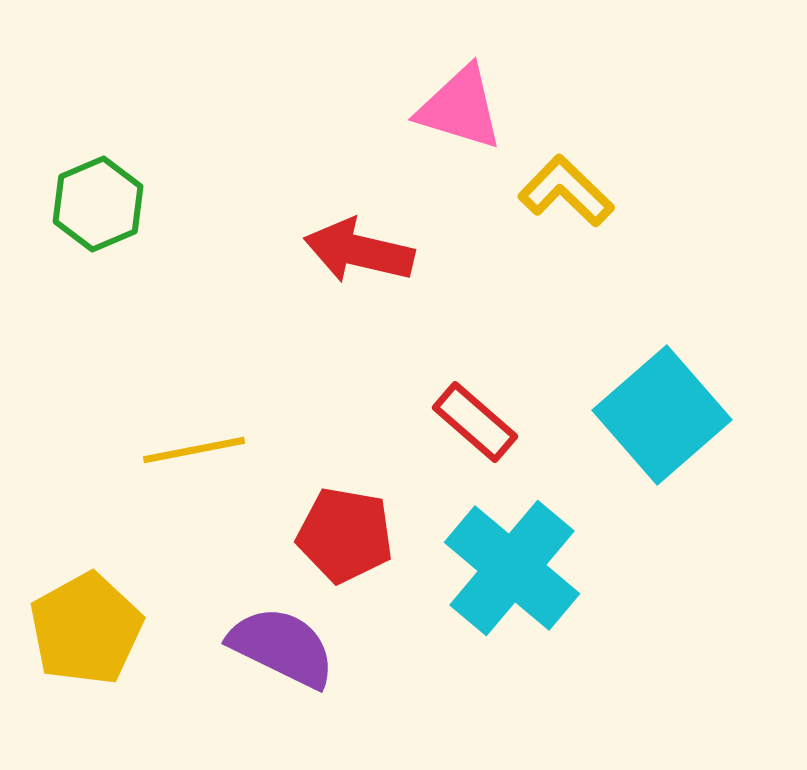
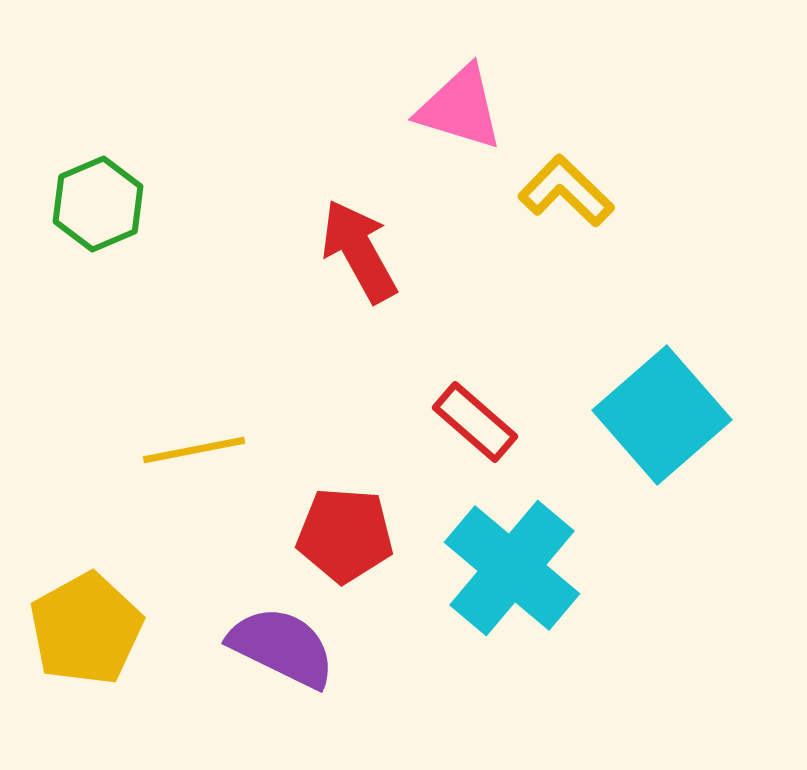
red arrow: rotated 48 degrees clockwise
red pentagon: rotated 6 degrees counterclockwise
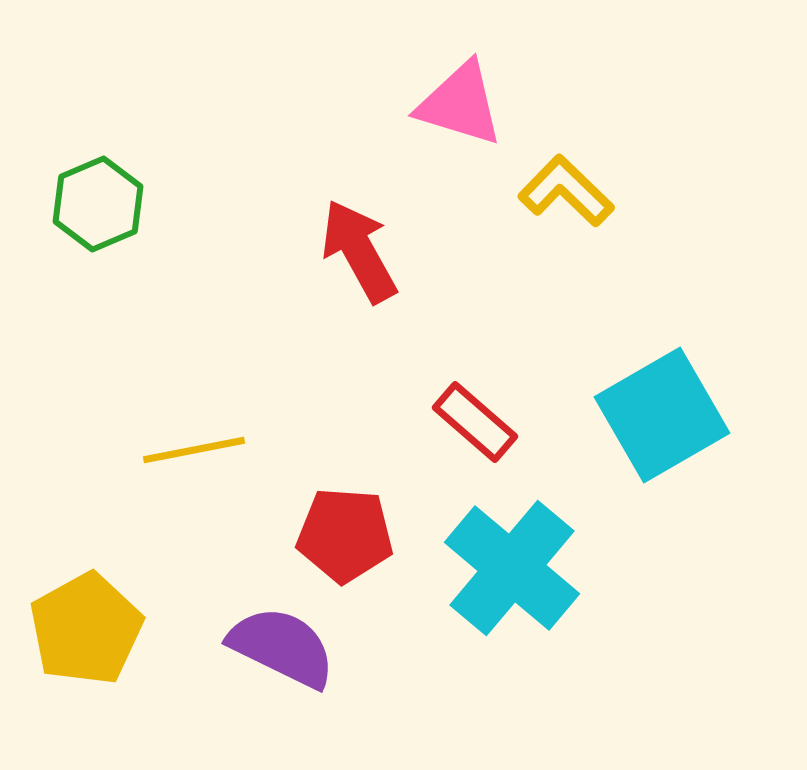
pink triangle: moved 4 px up
cyan square: rotated 11 degrees clockwise
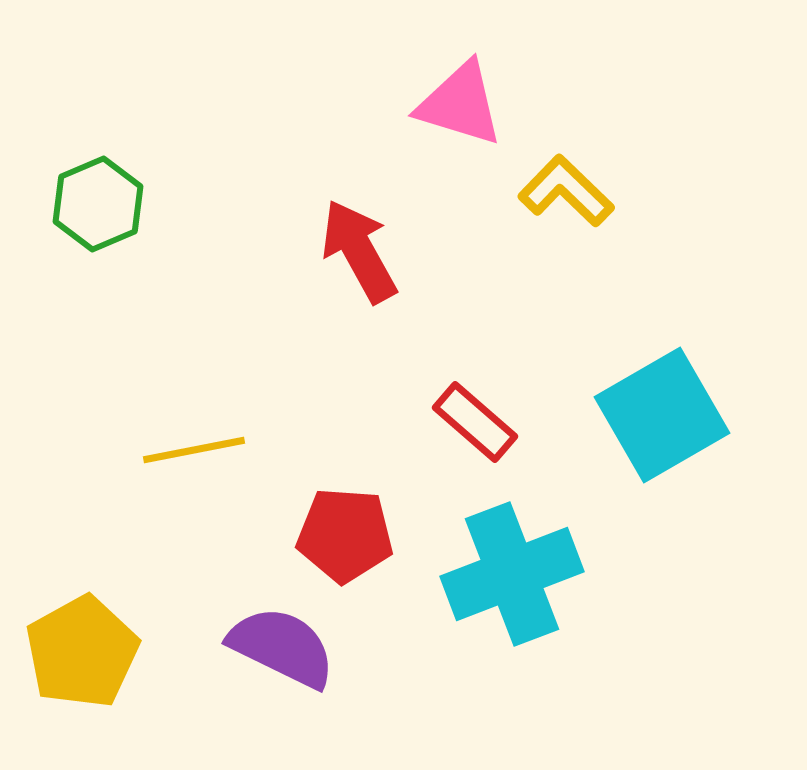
cyan cross: moved 6 px down; rotated 29 degrees clockwise
yellow pentagon: moved 4 px left, 23 px down
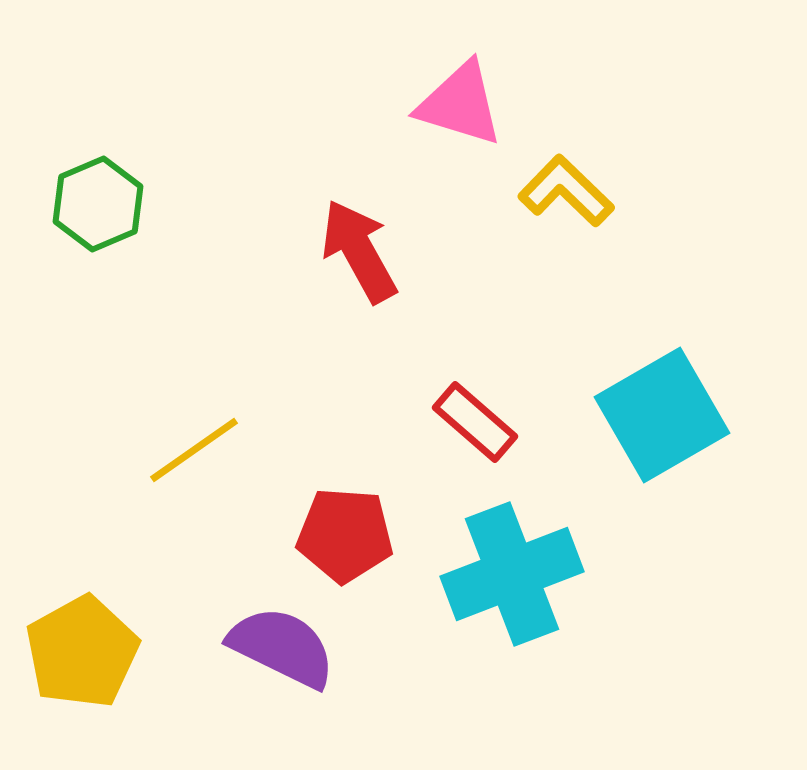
yellow line: rotated 24 degrees counterclockwise
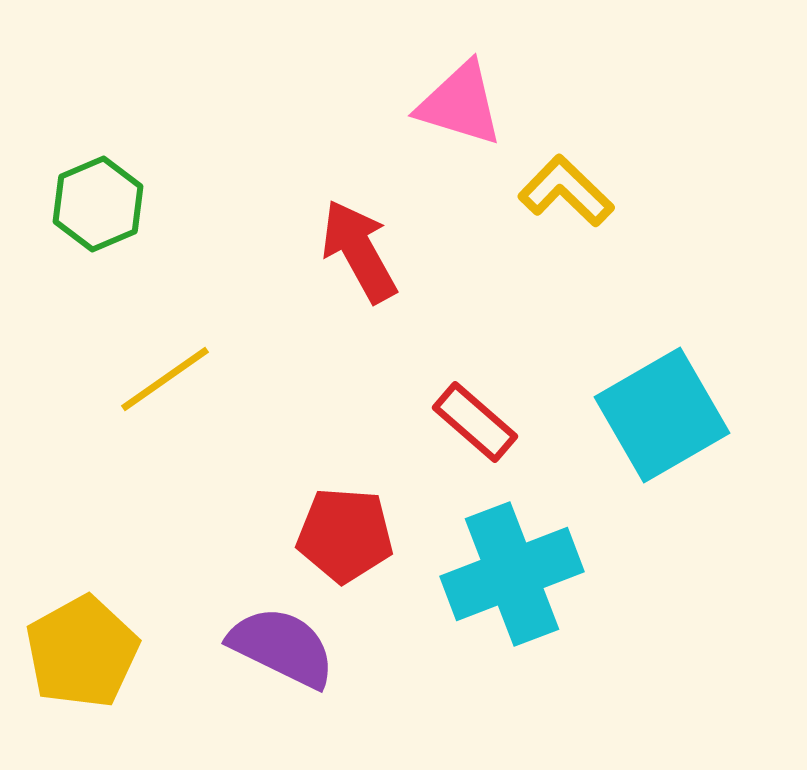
yellow line: moved 29 px left, 71 px up
